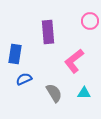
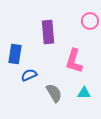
pink L-shape: rotated 35 degrees counterclockwise
blue semicircle: moved 5 px right, 4 px up
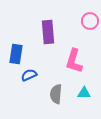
blue rectangle: moved 1 px right
gray semicircle: moved 2 px right, 1 px down; rotated 144 degrees counterclockwise
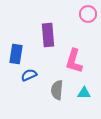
pink circle: moved 2 px left, 7 px up
purple rectangle: moved 3 px down
gray semicircle: moved 1 px right, 4 px up
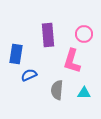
pink circle: moved 4 px left, 20 px down
pink L-shape: moved 2 px left
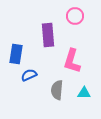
pink circle: moved 9 px left, 18 px up
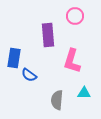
blue rectangle: moved 2 px left, 4 px down
blue semicircle: rotated 119 degrees counterclockwise
gray semicircle: moved 10 px down
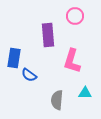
cyan triangle: moved 1 px right
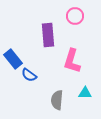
blue rectangle: moved 1 px left, 1 px down; rotated 48 degrees counterclockwise
